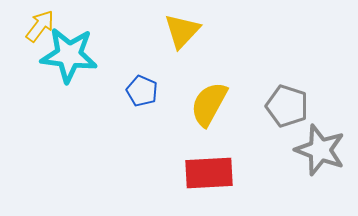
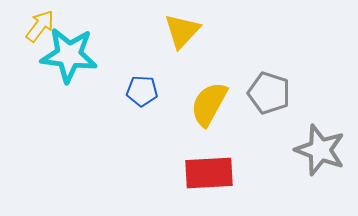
blue pentagon: rotated 20 degrees counterclockwise
gray pentagon: moved 18 px left, 13 px up
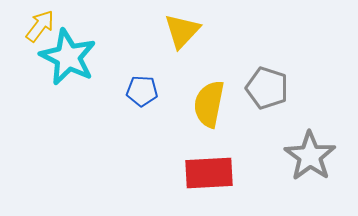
cyan star: moved 1 px left, 2 px down; rotated 20 degrees clockwise
gray pentagon: moved 2 px left, 5 px up
yellow semicircle: rotated 18 degrees counterclockwise
gray star: moved 10 px left, 6 px down; rotated 15 degrees clockwise
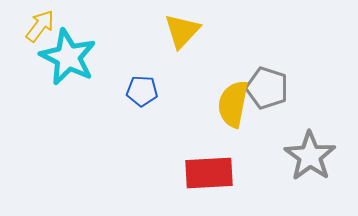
yellow semicircle: moved 24 px right
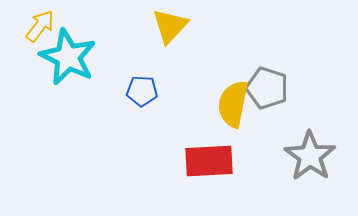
yellow triangle: moved 12 px left, 5 px up
red rectangle: moved 12 px up
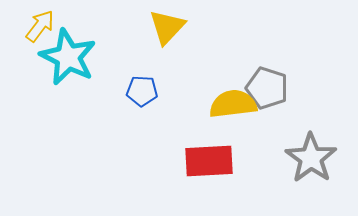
yellow triangle: moved 3 px left, 1 px down
yellow semicircle: rotated 72 degrees clockwise
gray star: moved 1 px right, 2 px down
